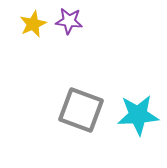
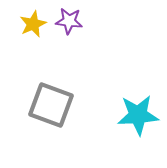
gray square: moved 30 px left, 5 px up
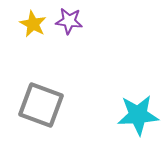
yellow star: rotated 20 degrees counterclockwise
gray square: moved 10 px left
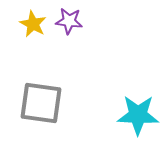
gray square: moved 2 px up; rotated 12 degrees counterclockwise
cyan star: rotated 6 degrees clockwise
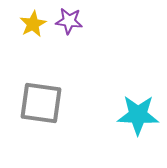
yellow star: rotated 16 degrees clockwise
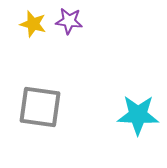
yellow star: rotated 28 degrees counterclockwise
gray square: moved 1 px left, 4 px down
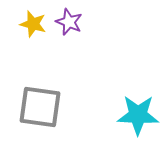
purple star: moved 1 px down; rotated 16 degrees clockwise
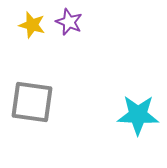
yellow star: moved 1 px left, 1 px down
gray square: moved 8 px left, 5 px up
